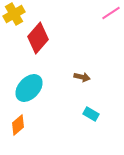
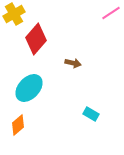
red diamond: moved 2 px left, 1 px down
brown arrow: moved 9 px left, 14 px up
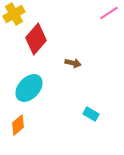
pink line: moved 2 px left
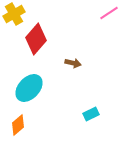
cyan rectangle: rotated 56 degrees counterclockwise
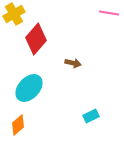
pink line: rotated 42 degrees clockwise
cyan rectangle: moved 2 px down
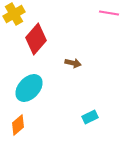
cyan rectangle: moved 1 px left, 1 px down
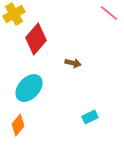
pink line: rotated 30 degrees clockwise
orange diamond: rotated 10 degrees counterclockwise
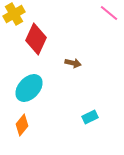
red diamond: rotated 16 degrees counterclockwise
orange diamond: moved 4 px right
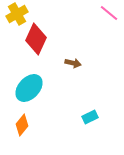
yellow cross: moved 3 px right
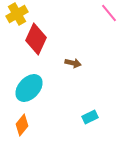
pink line: rotated 12 degrees clockwise
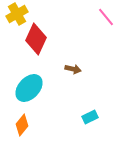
pink line: moved 3 px left, 4 px down
brown arrow: moved 6 px down
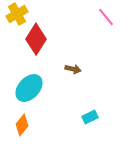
red diamond: rotated 8 degrees clockwise
